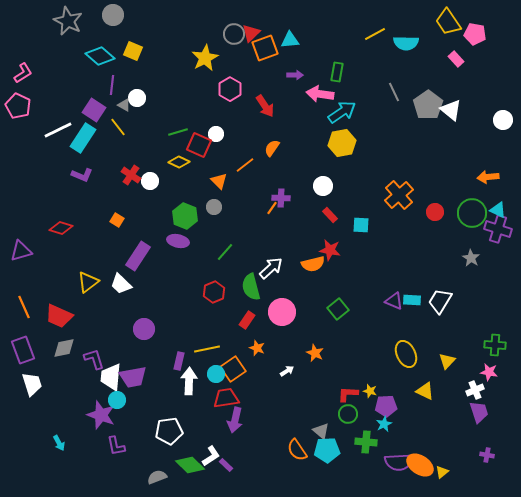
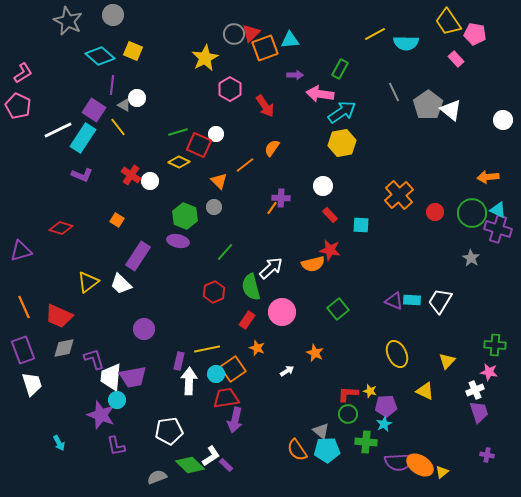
green rectangle at (337, 72): moved 3 px right, 3 px up; rotated 18 degrees clockwise
yellow ellipse at (406, 354): moved 9 px left
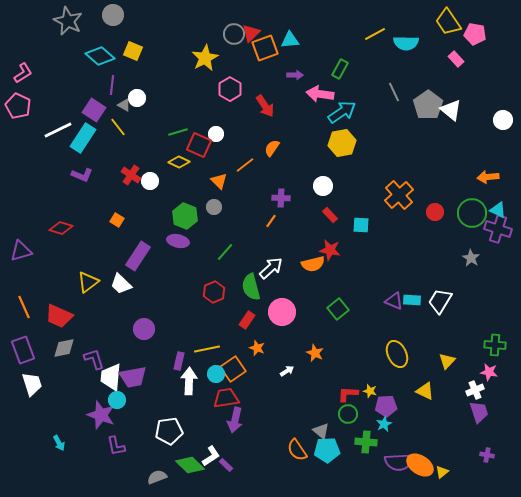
orange line at (272, 208): moved 1 px left, 13 px down
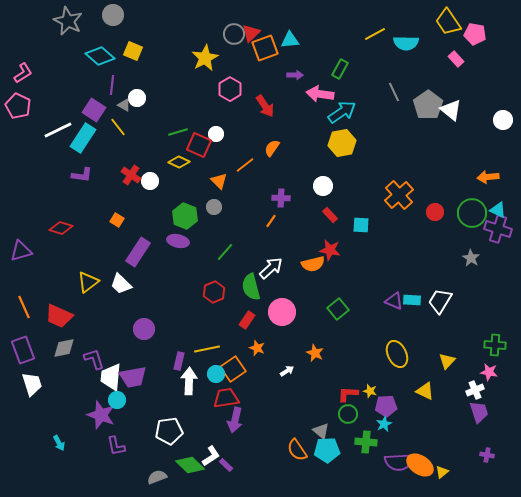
purple L-shape at (82, 175): rotated 15 degrees counterclockwise
purple rectangle at (138, 256): moved 4 px up
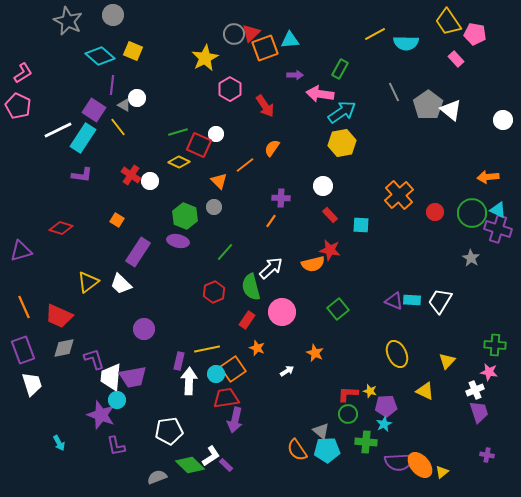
orange ellipse at (420, 465): rotated 16 degrees clockwise
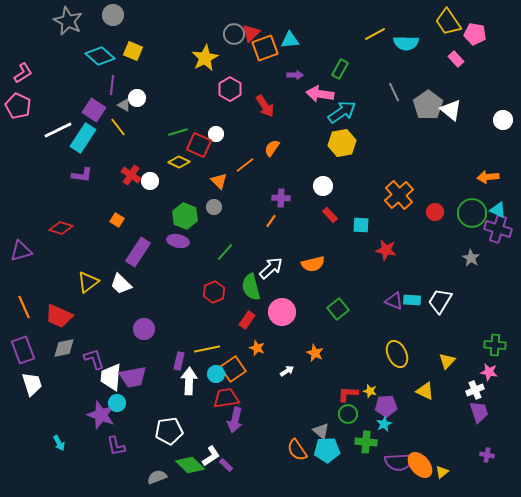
red star at (330, 250): moved 56 px right
cyan circle at (117, 400): moved 3 px down
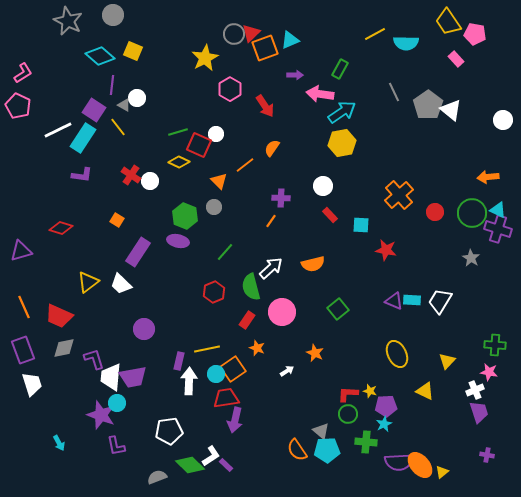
cyan triangle at (290, 40): rotated 18 degrees counterclockwise
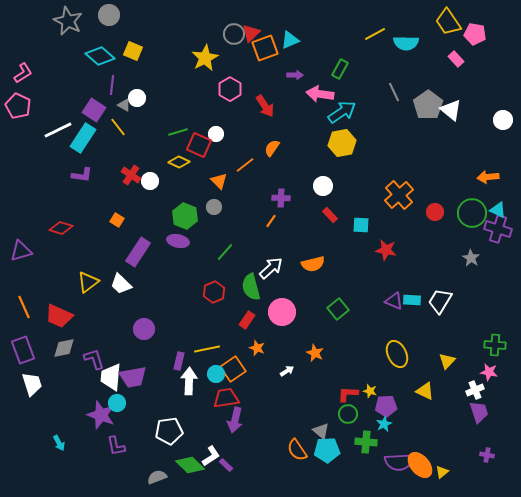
gray circle at (113, 15): moved 4 px left
